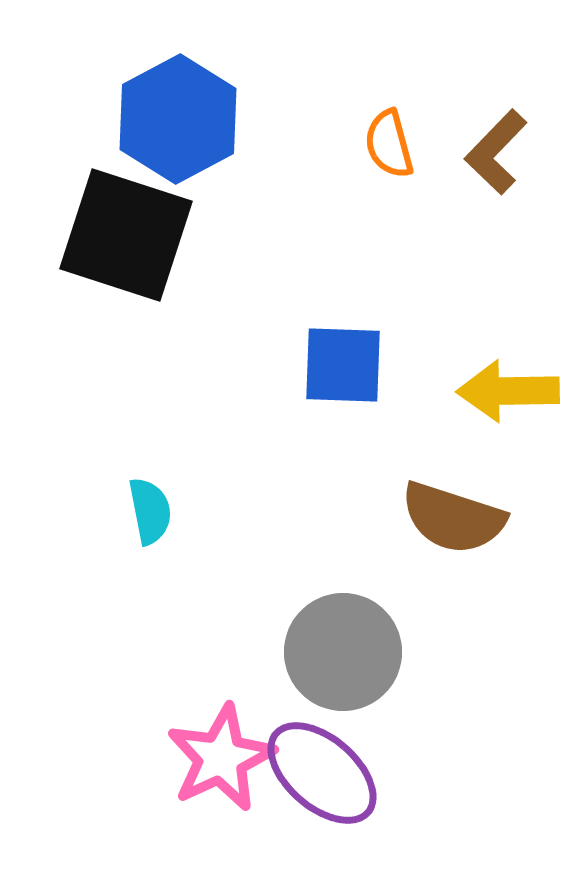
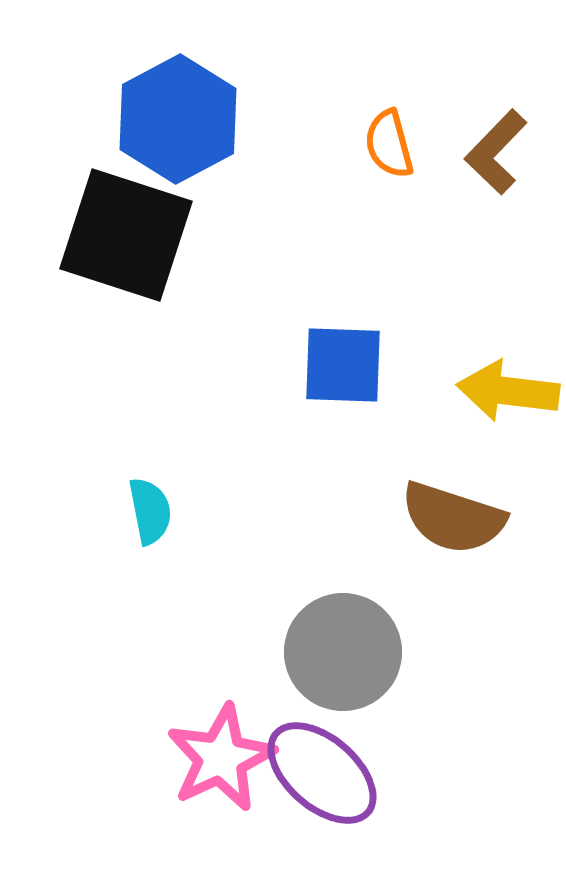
yellow arrow: rotated 8 degrees clockwise
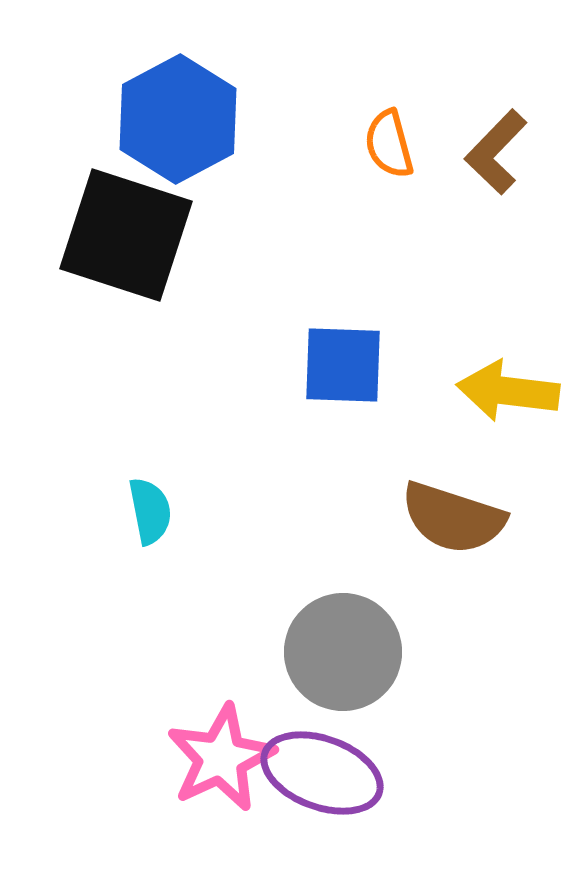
purple ellipse: rotated 21 degrees counterclockwise
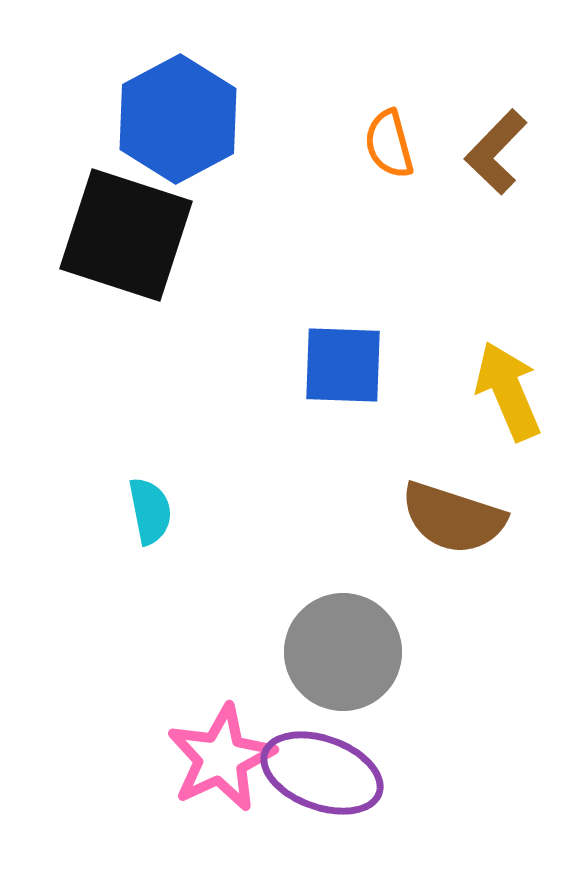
yellow arrow: rotated 60 degrees clockwise
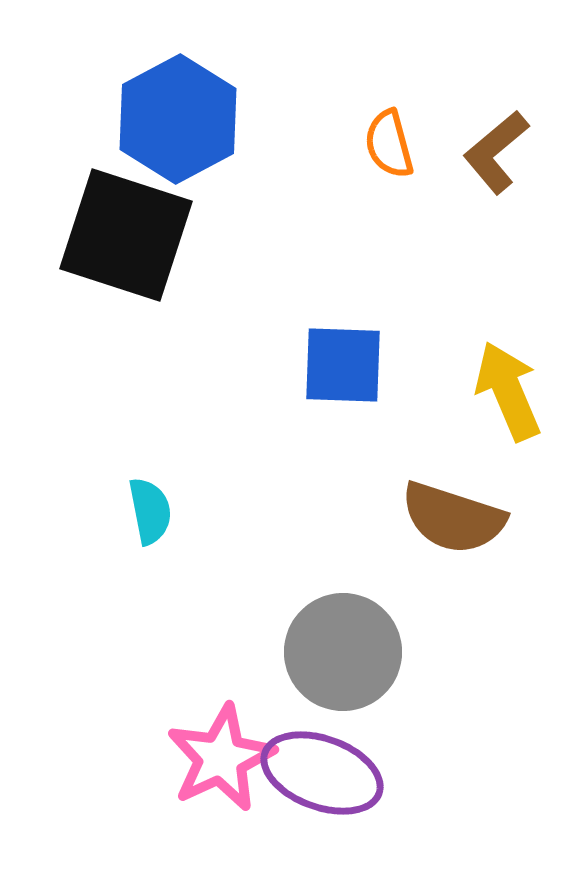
brown L-shape: rotated 6 degrees clockwise
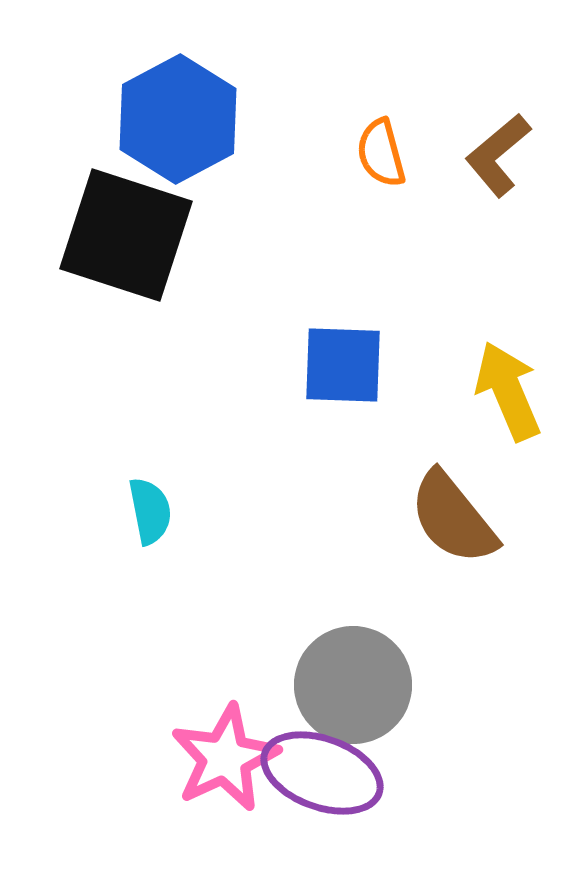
orange semicircle: moved 8 px left, 9 px down
brown L-shape: moved 2 px right, 3 px down
brown semicircle: rotated 33 degrees clockwise
gray circle: moved 10 px right, 33 px down
pink star: moved 4 px right
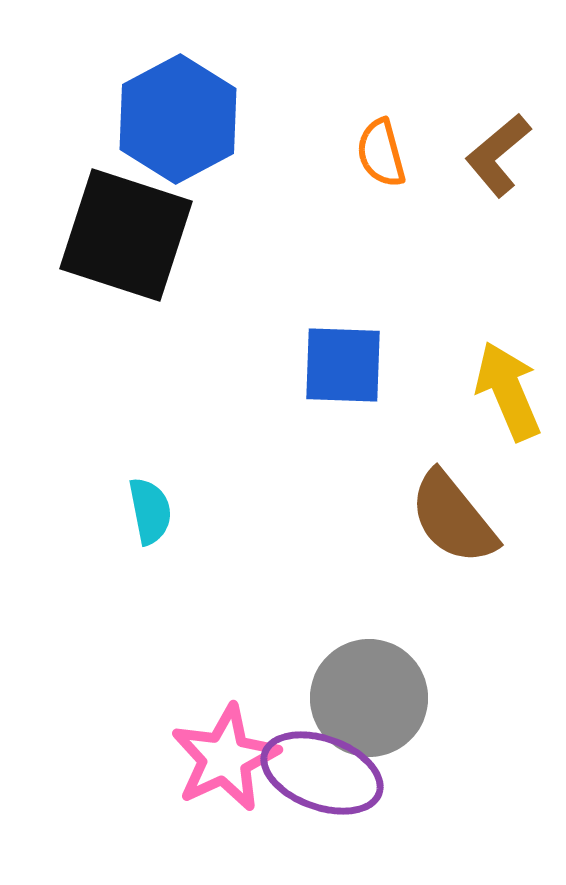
gray circle: moved 16 px right, 13 px down
